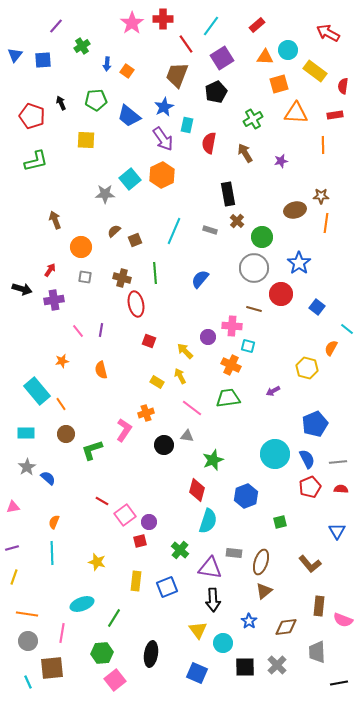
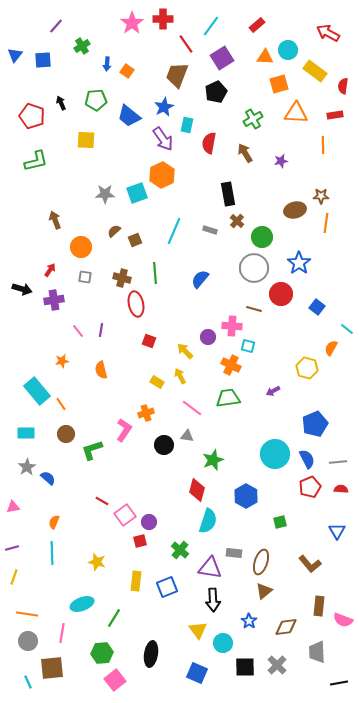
cyan square at (130, 179): moved 7 px right, 14 px down; rotated 20 degrees clockwise
blue hexagon at (246, 496): rotated 10 degrees counterclockwise
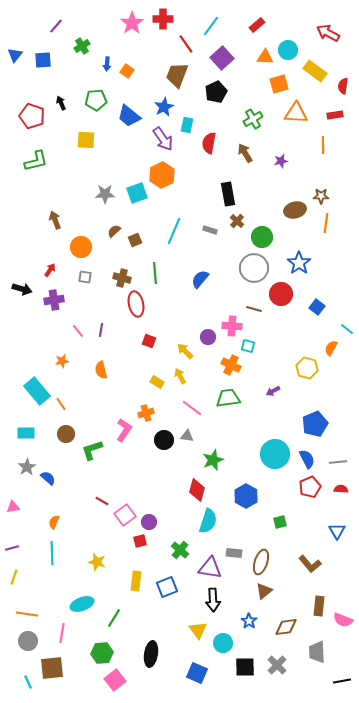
purple square at (222, 58): rotated 10 degrees counterclockwise
black circle at (164, 445): moved 5 px up
black line at (339, 683): moved 3 px right, 2 px up
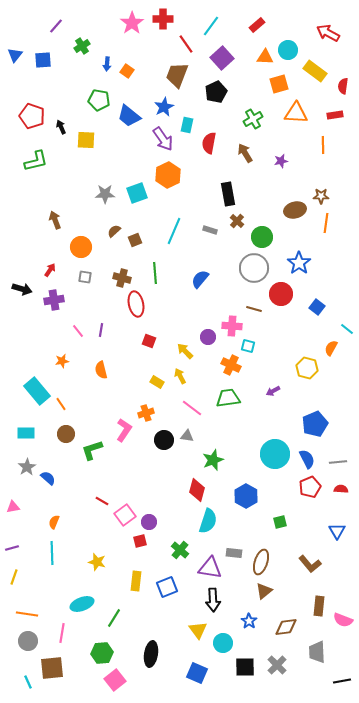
green pentagon at (96, 100): moved 3 px right; rotated 15 degrees clockwise
black arrow at (61, 103): moved 24 px down
orange hexagon at (162, 175): moved 6 px right
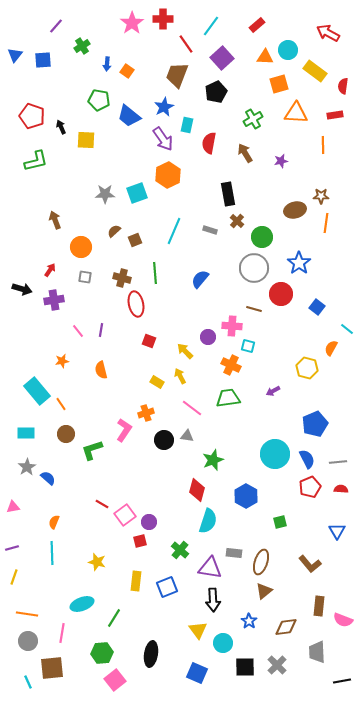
red line at (102, 501): moved 3 px down
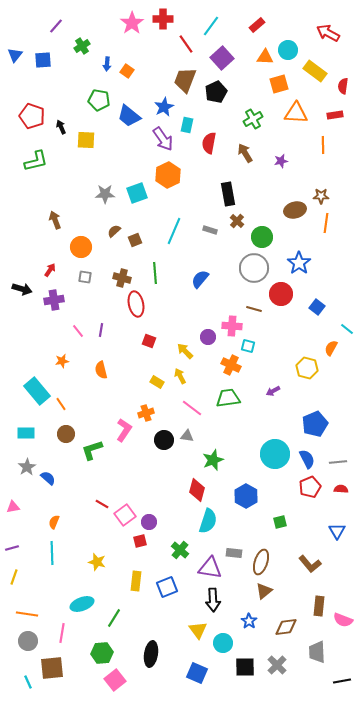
brown trapezoid at (177, 75): moved 8 px right, 5 px down
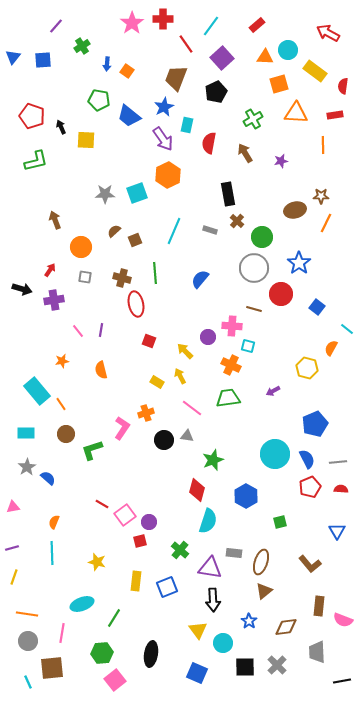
blue triangle at (15, 55): moved 2 px left, 2 px down
brown trapezoid at (185, 80): moved 9 px left, 2 px up
orange line at (326, 223): rotated 18 degrees clockwise
pink L-shape at (124, 430): moved 2 px left, 2 px up
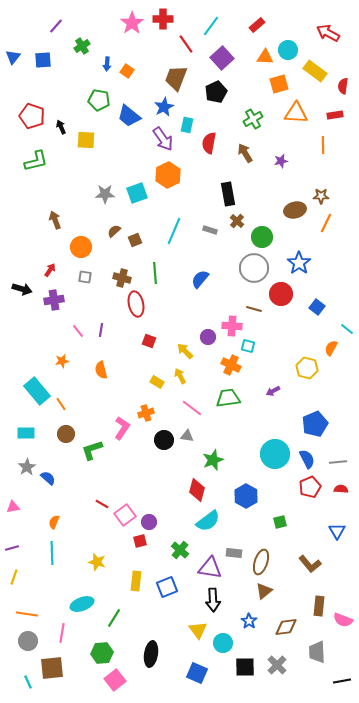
cyan semicircle at (208, 521): rotated 35 degrees clockwise
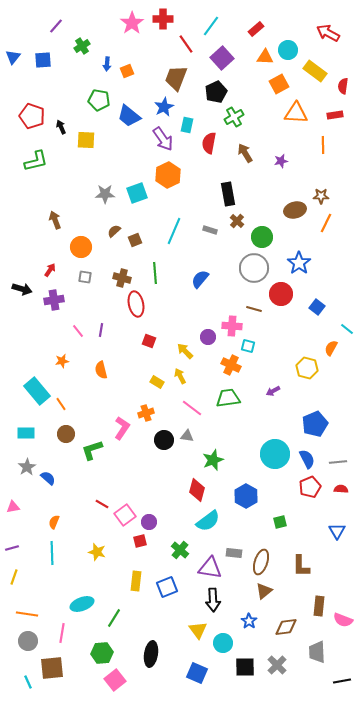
red rectangle at (257, 25): moved 1 px left, 4 px down
orange square at (127, 71): rotated 32 degrees clockwise
orange square at (279, 84): rotated 12 degrees counterclockwise
green cross at (253, 119): moved 19 px left, 2 px up
yellow star at (97, 562): moved 10 px up
brown L-shape at (310, 564): moved 9 px left, 2 px down; rotated 40 degrees clockwise
